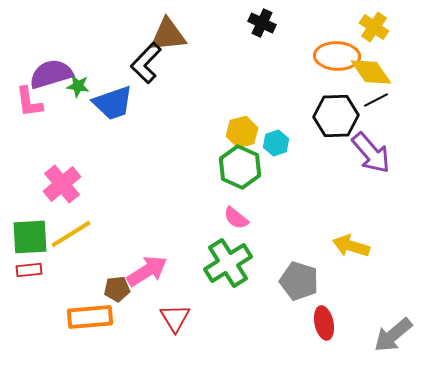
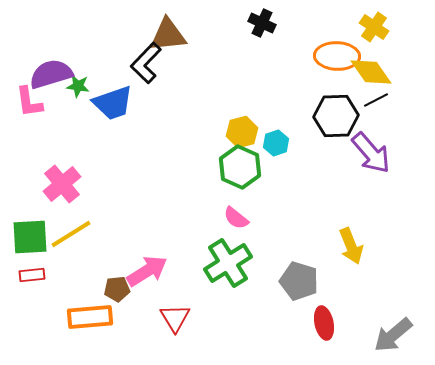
yellow arrow: rotated 129 degrees counterclockwise
red rectangle: moved 3 px right, 5 px down
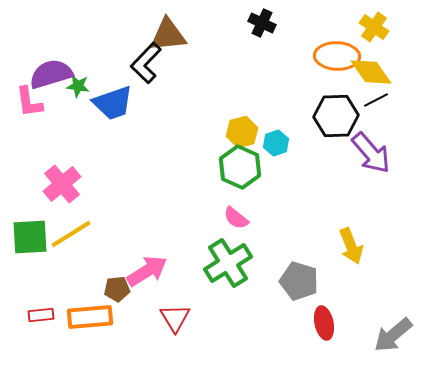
red rectangle: moved 9 px right, 40 px down
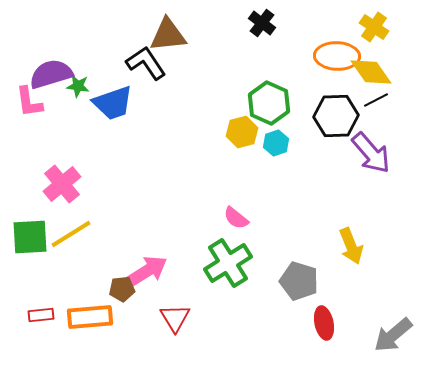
black cross: rotated 12 degrees clockwise
black L-shape: rotated 102 degrees clockwise
green hexagon: moved 29 px right, 64 px up
brown pentagon: moved 5 px right
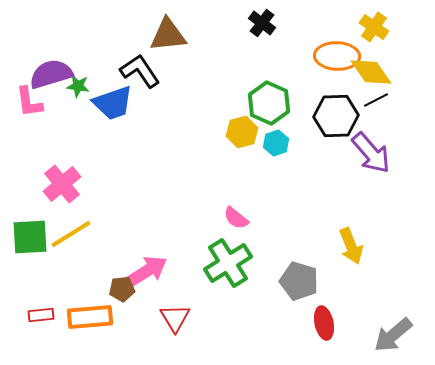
black L-shape: moved 6 px left, 8 px down
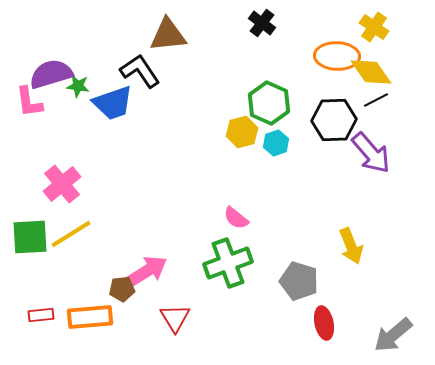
black hexagon: moved 2 px left, 4 px down
green cross: rotated 12 degrees clockwise
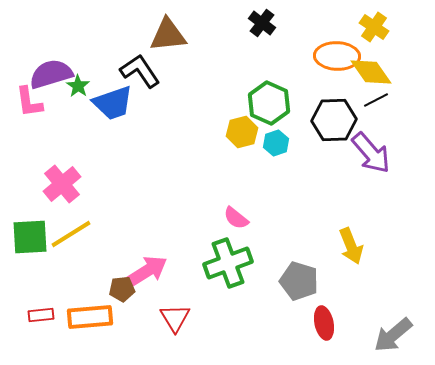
green star: rotated 25 degrees clockwise
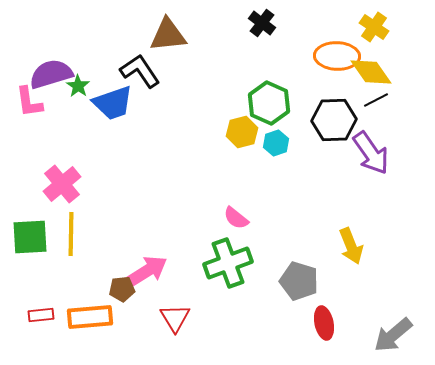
purple arrow: rotated 6 degrees clockwise
yellow line: rotated 57 degrees counterclockwise
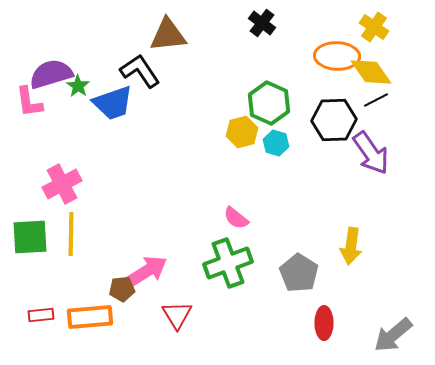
cyan hexagon: rotated 25 degrees counterclockwise
pink cross: rotated 12 degrees clockwise
yellow arrow: rotated 30 degrees clockwise
gray pentagon: moved 8 px up; rotated 15 degrees clockwise
red triangle: moved 2 px right, 3 px up
red ellipse: rotated 12 degrees clockwise
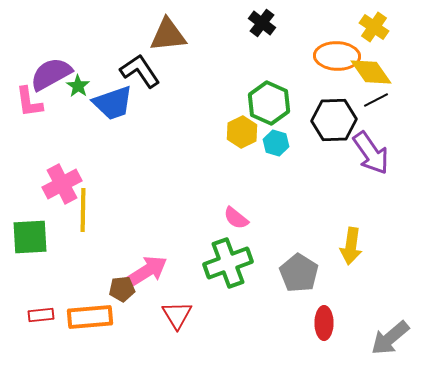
purple semicircle: rotated 12 degrees counterclockwise
yellow hexagon: rotated 12 degrees counterclockwise
yellow line: moved 12 px right, 24 px up
gray arrow: moved 3 px left, 3 px down
